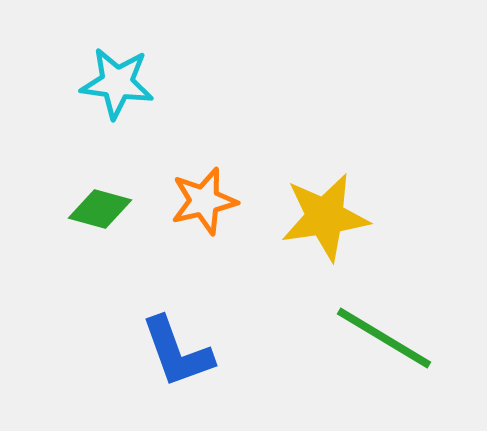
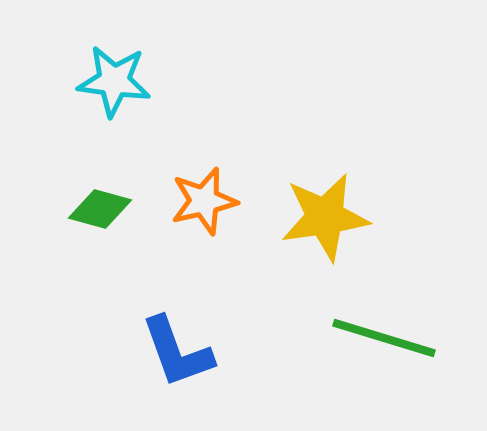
cyan star: moved 3 px left, 2 px up
green line: rotated 14 degrees counterclockwise
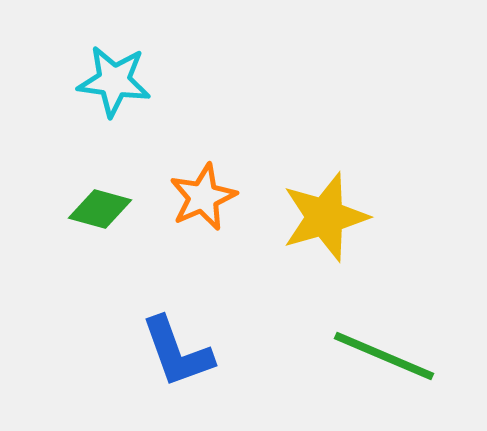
orange star: moved 1 px left, 4 px up; rotated 10 degrees counterclockwise
yellow star: rotated 8 degrees counterclockwise
green line: moved 18 px down; rotated 6 degrees clockwise
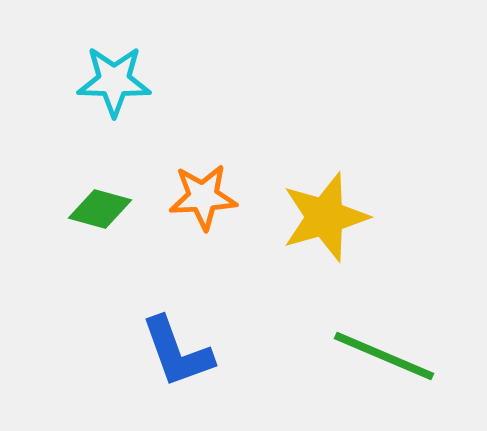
cyan star: rotated 6 degrees counterclockwise
orange star: rotated 20 degrees clockwise
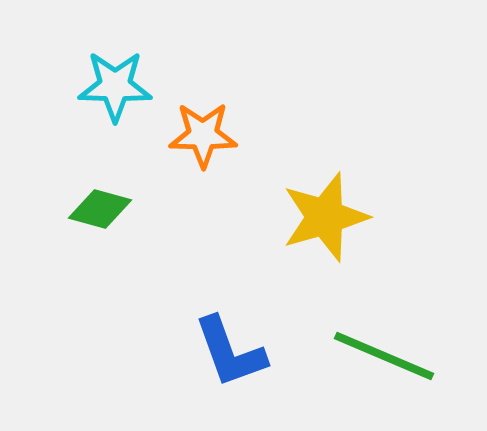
cyan star: moved 1 px right, 5 px down
orange star: moved 62 px up; rotated 4 degrees clockwise
blue L-shape: moved 53 px right
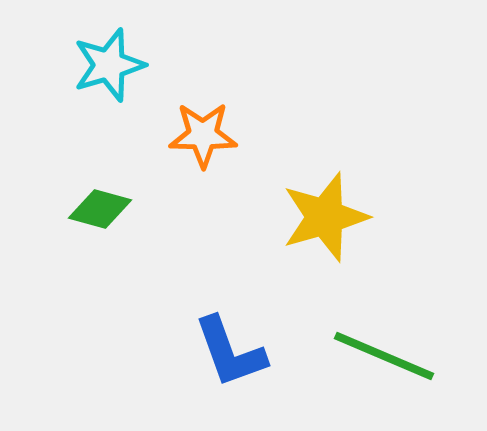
cyan star: moved 6 px left, 21 px up; rotated 18 degrees counterclockwise
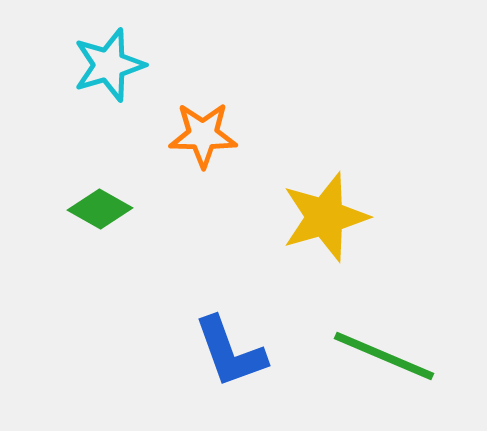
green diamond: rotated 14 degrees clockwise
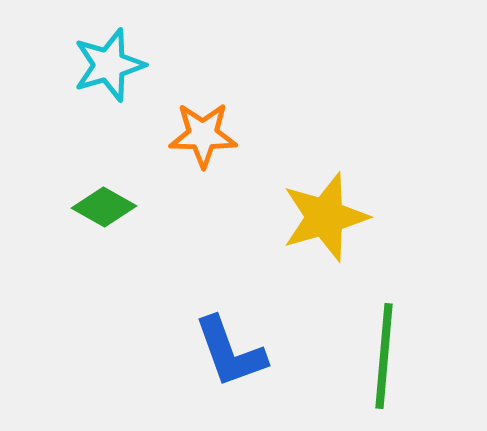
green diamond: moved 4 px right, 2 px up
green line: rotated 72 degrees clockwise
